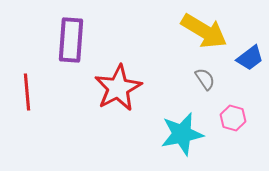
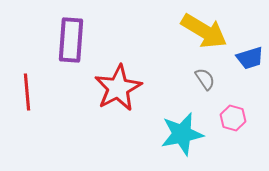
blue trapezoid: rotated 20 degrees clockwise
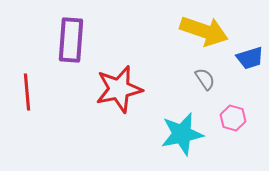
yellow arrow: rotated 12 degrees counterclockwise
red star: moved 1 px right, 1 px down; rotated 15 degrees clockwise
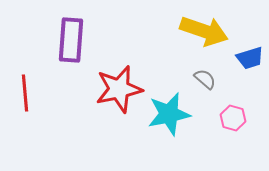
gray semicircle: rotated 15 degrees counterclockwise
red line: moved 2 px left, 1 px down
cyan star: moved 13 px left, 20 px up
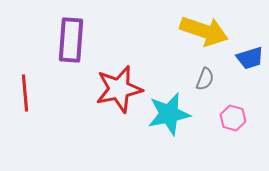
gray semicircle: rotated 70 degrees clockwise
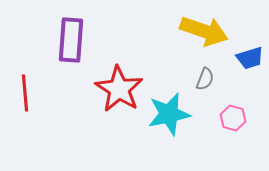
red star: rotated 27 degrees counterclockwise
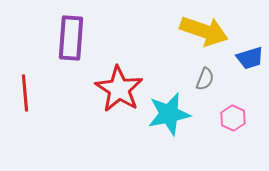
purple rectangle: moved 2 px up
pink hexagon: rotated 10 degrees clockwise
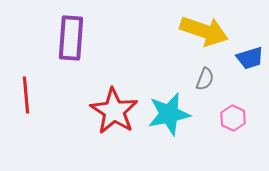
red star: moved 5 px left, 22 px down
red line: moved 1 px right, 2 px down
